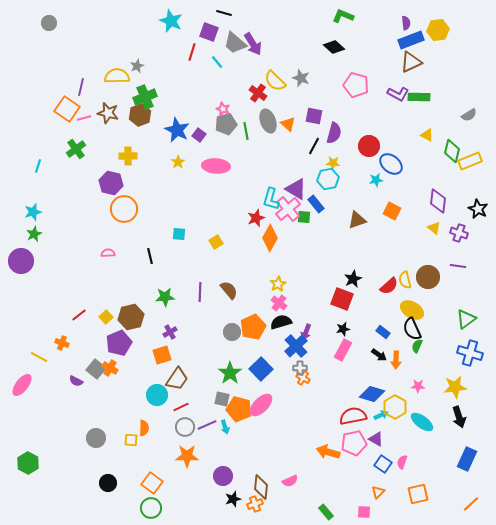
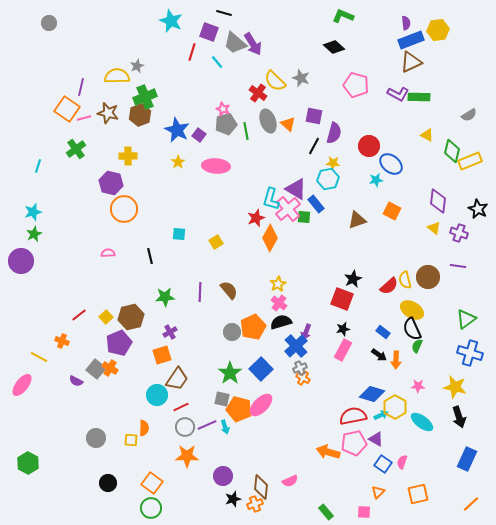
orange cross at (62, 343): moved 2 px up
gray cross at (300, 368): rotated 24 degrees counterclockwise
yellow star at (455, 387): rotated 20 degrees clockwise
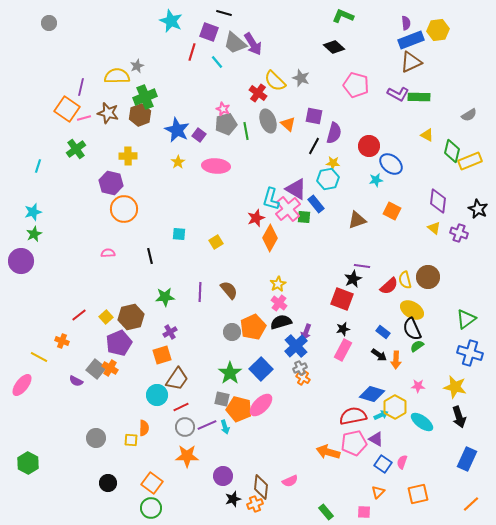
purple line at (458, 266): moved 96 px left
green semicircle at (417, 346): rotated 32 degrees clockwise
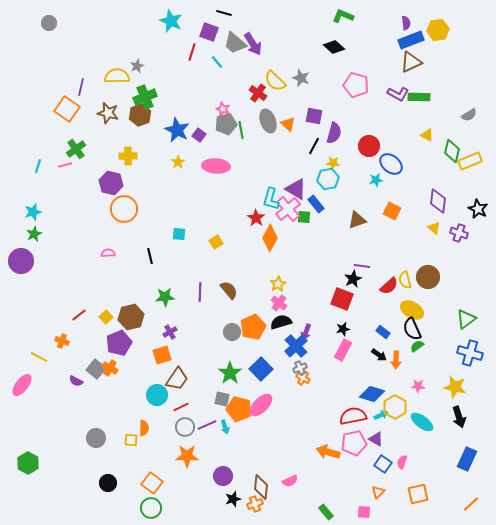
pink line at (84, 118): moved 19 px left, 47 px down
green line at (246, 131): moved 5 px left, 1 px up
red star at (256, 218): rotated 18 degrees counterclockwise
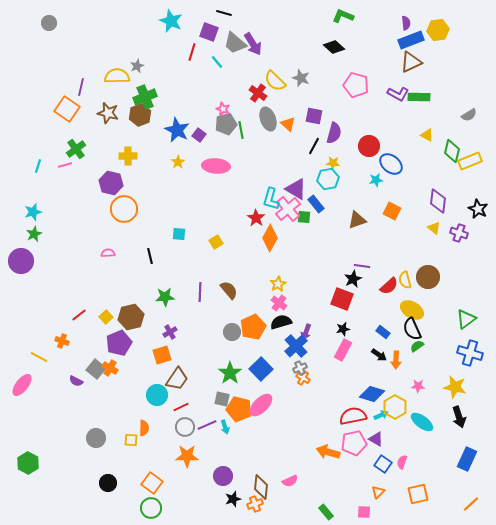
gray ellipse at (268, 121): moved 2 px up
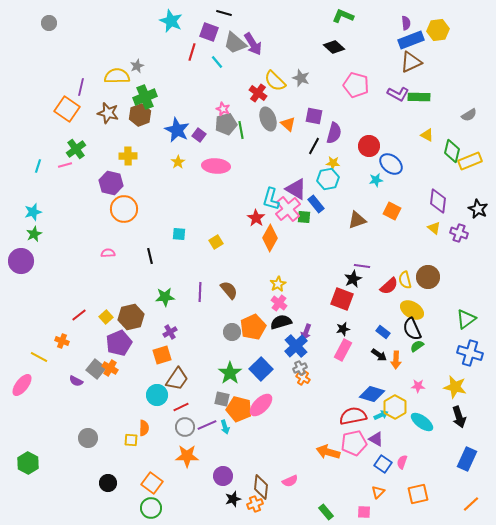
gray circle at (96, 438): moved 8 px left
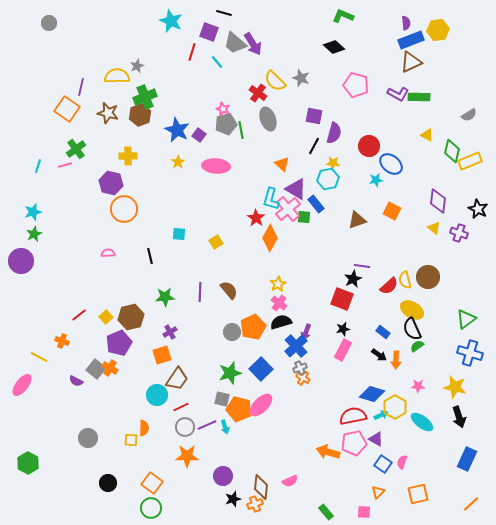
orange triangle at (288, 124): moved 6 px left, 40 px down
green star at (230, 373): rotated 20 degrees clockwise
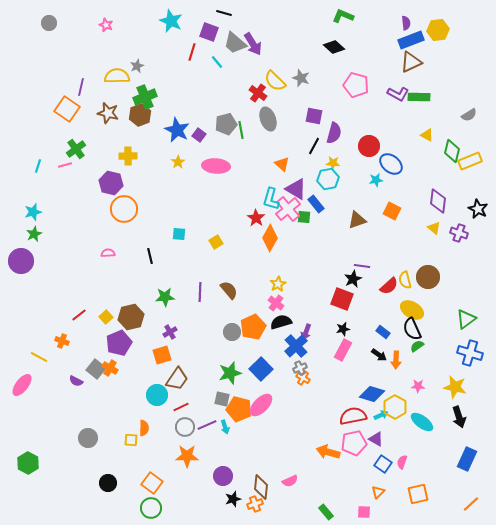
pink star at (223, 109): moved 117 px left, 84 px up
pink cross at (279, 303): moved 3 px left
